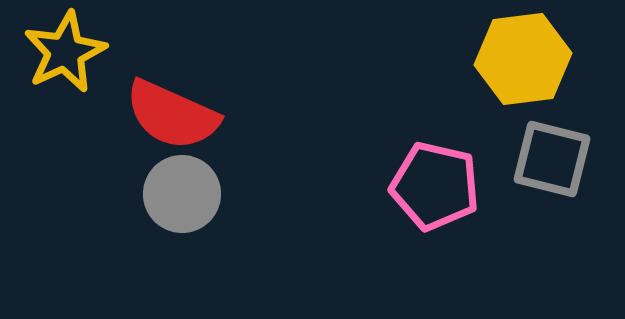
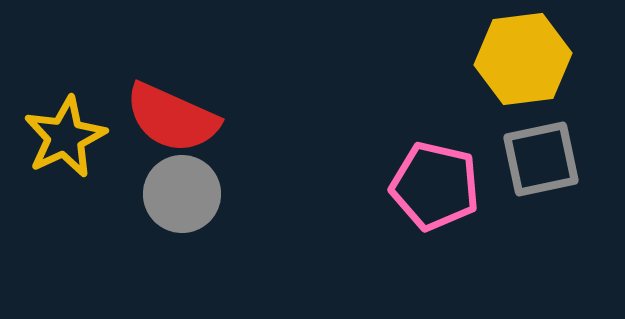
yellow star: moved 85 px down
red semicircle: moved 3 px down
gray square: moved 11 px left; rotated 26 degrees counterclockwise
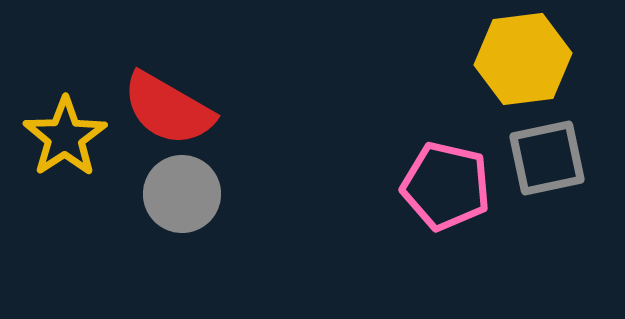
red semicircle: moved 4 px left, 9 px up; rotated 6 degrees clockwise
yellow star: rotated 8 degrees counterclockwise
gray square: moved 6 px right, 1 px up
pink pentagon: moved 11 px right
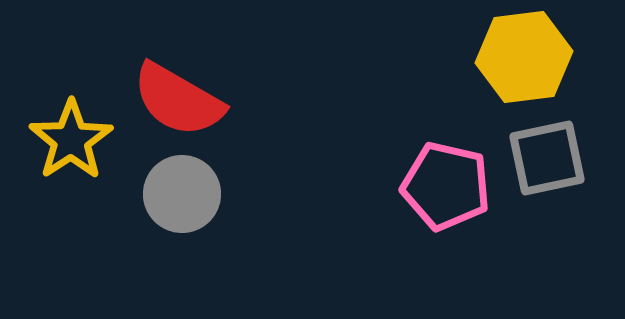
yellow hexagon: moved 1 px right, 2 px up
red semicircle: moved 10 px right, 9 px up
yellow star: moved 6 px right, 3 px down
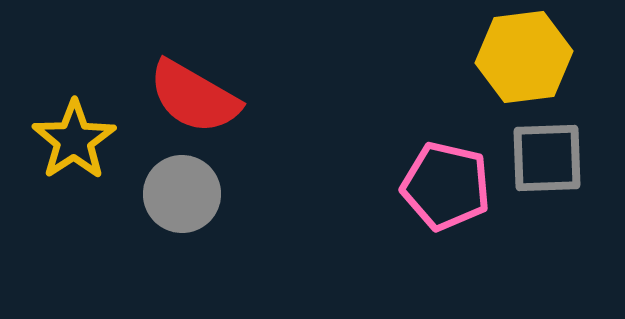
red semicircle: moved 16 px right, 3 px up
yellow star: moved 3 px right
gray square: rotated 10 degrees clockwise
